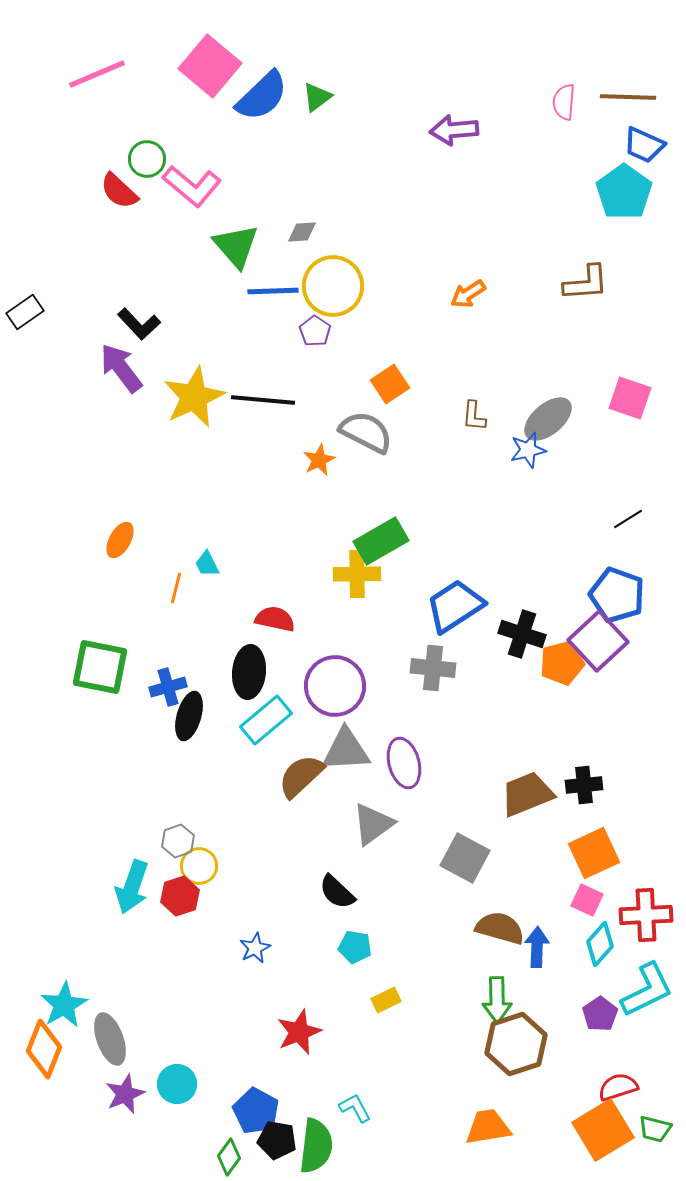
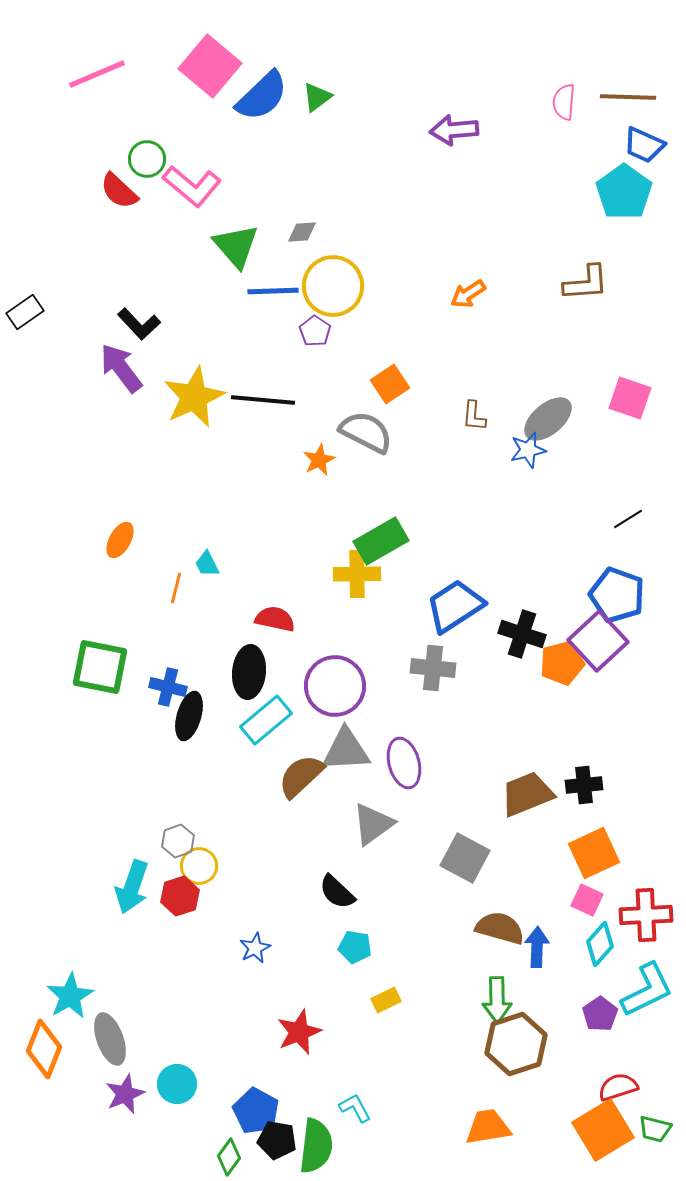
blue cross at (168, 687): rotated 30 degrees clockwise
cyan star at (64, 1005): moved 6 px right, 9 px up
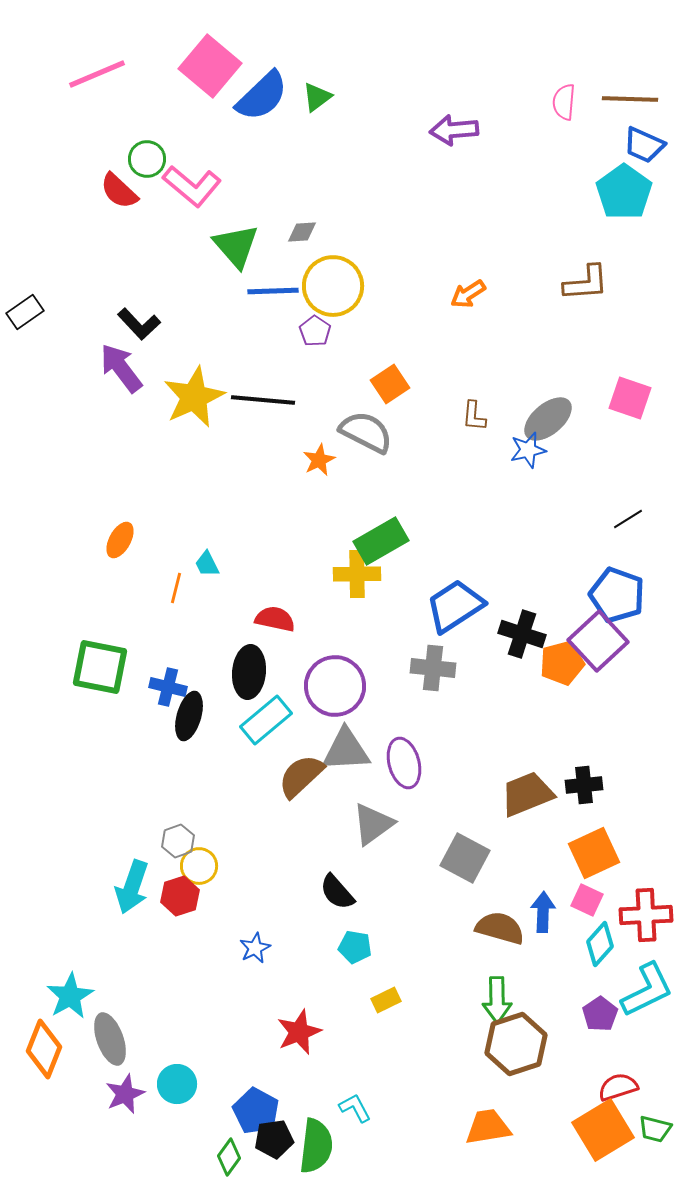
brown line at (628, 97): moved 2 px right, 2 px down
black semicircle at (337, 892): rotated 6 degrees clockwise
blue arrow at (537, 947): moved 6 px right, 35 px up
black pentagon at (277, 1140): moved 3 px left, 1 px up; rotated 18 degrees counterclockwise
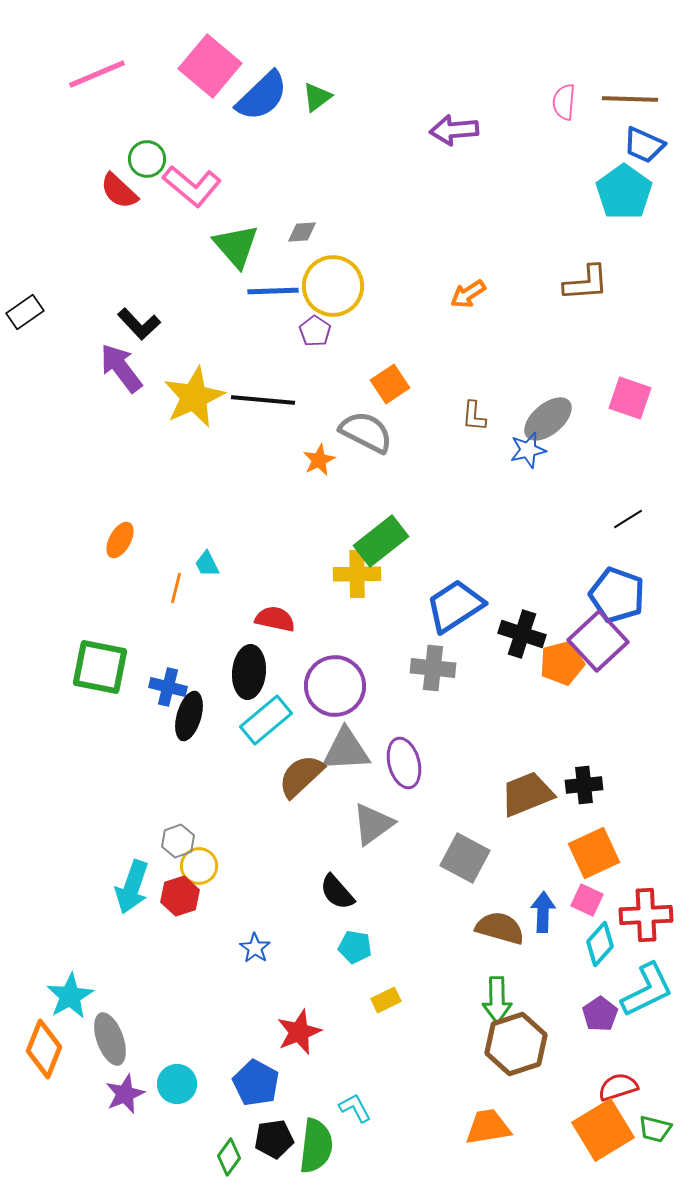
green rectangle at (381, 541): rotated 8 degrees counterclockwise
blue star at (255, 948): rotated 12 degrees counterclockwise
blue pentagon at (256, 1111): moved 28 px up
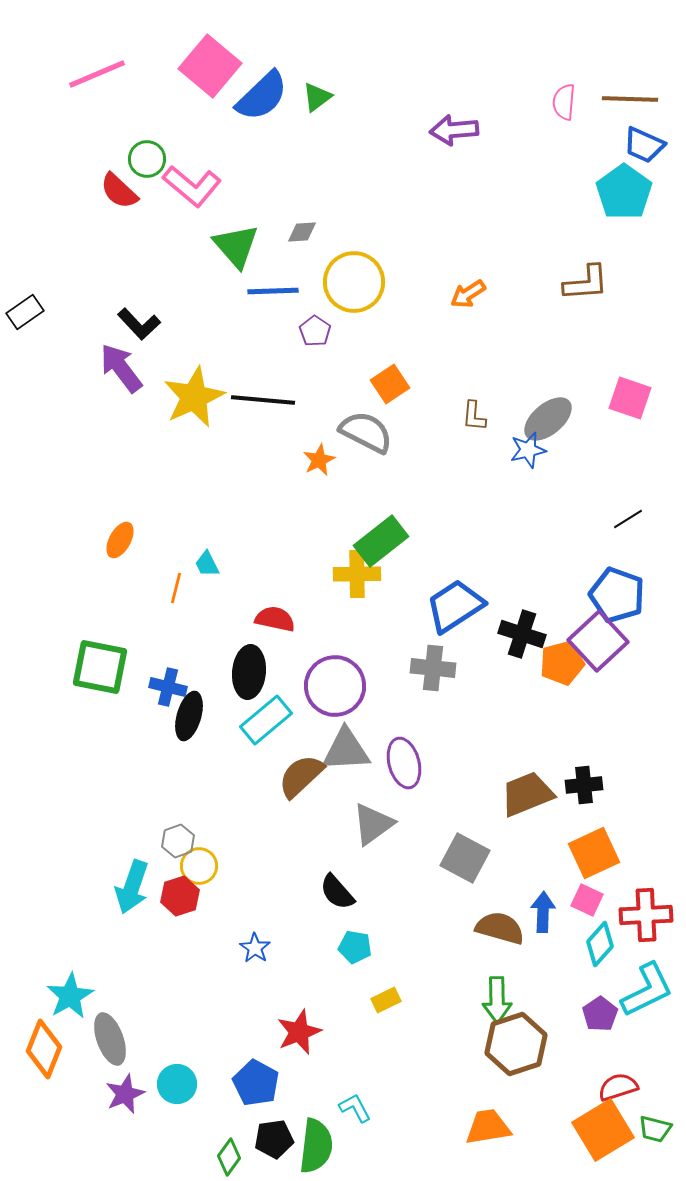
yellow circle at (333, 286): moved 21 px right, 4 px up
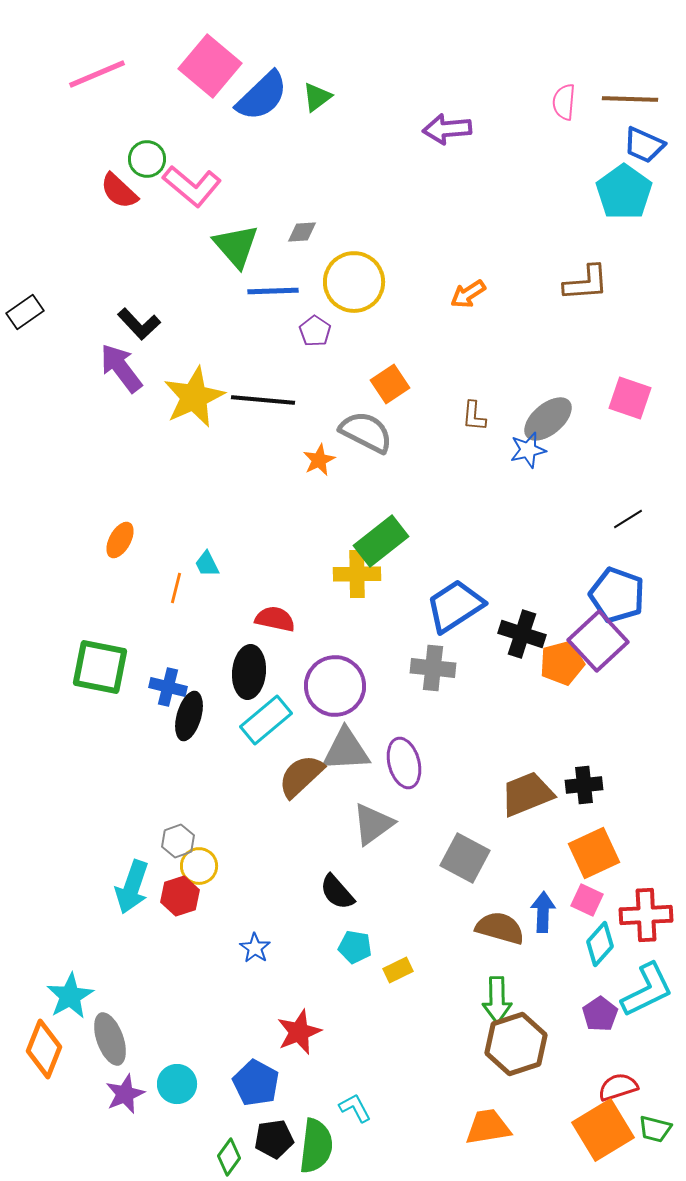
purple arrow at (454, 130): moved 7 px left, 1 px up
yellow rectangle at (386, 1000): moved 12 px right, 30 px up
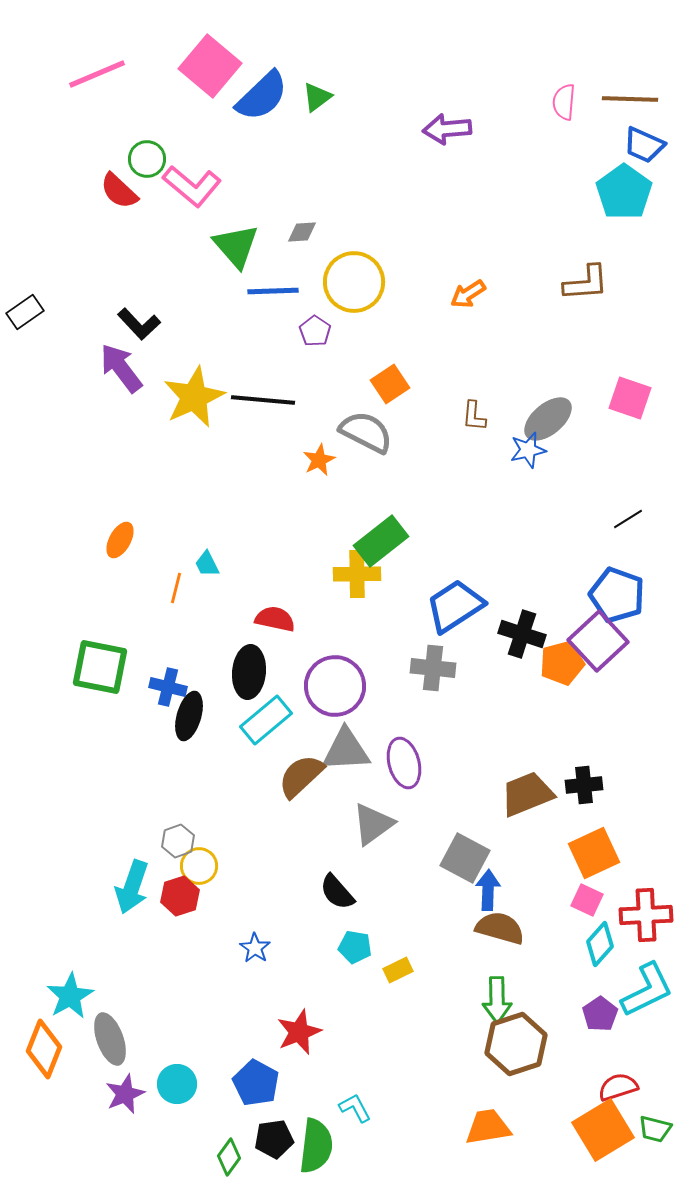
blue arrow at (543, 912): moved 55 px left, 22 px up
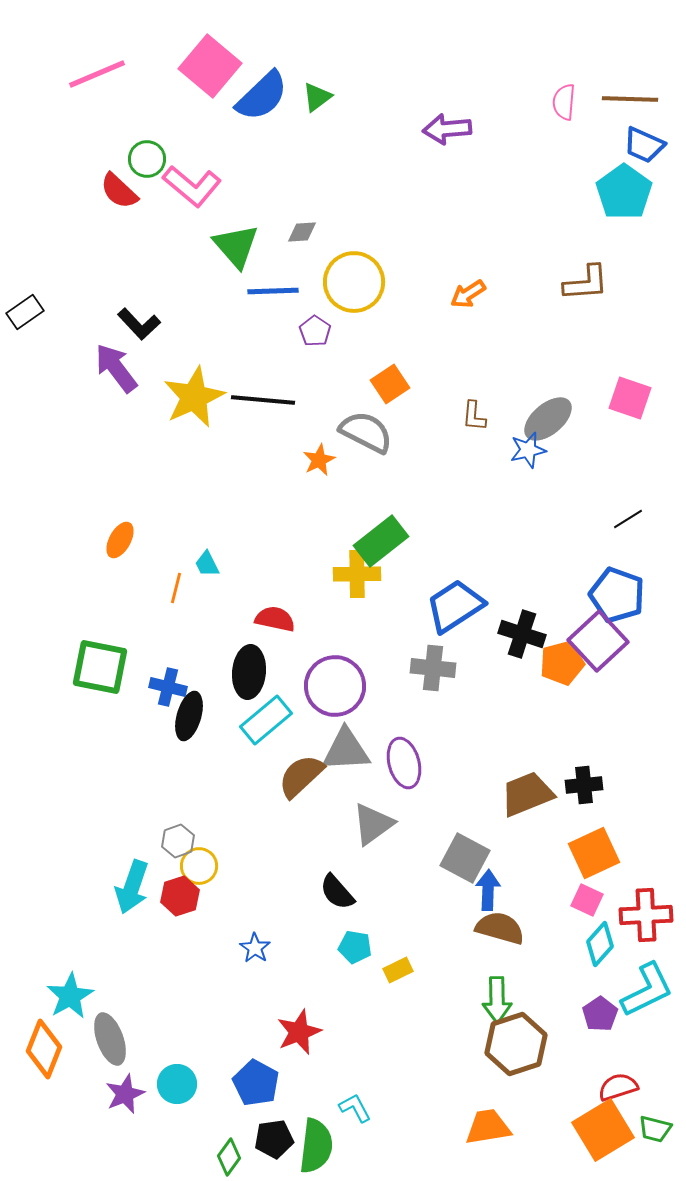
purple arrow at (121, 368): moved 5 px left
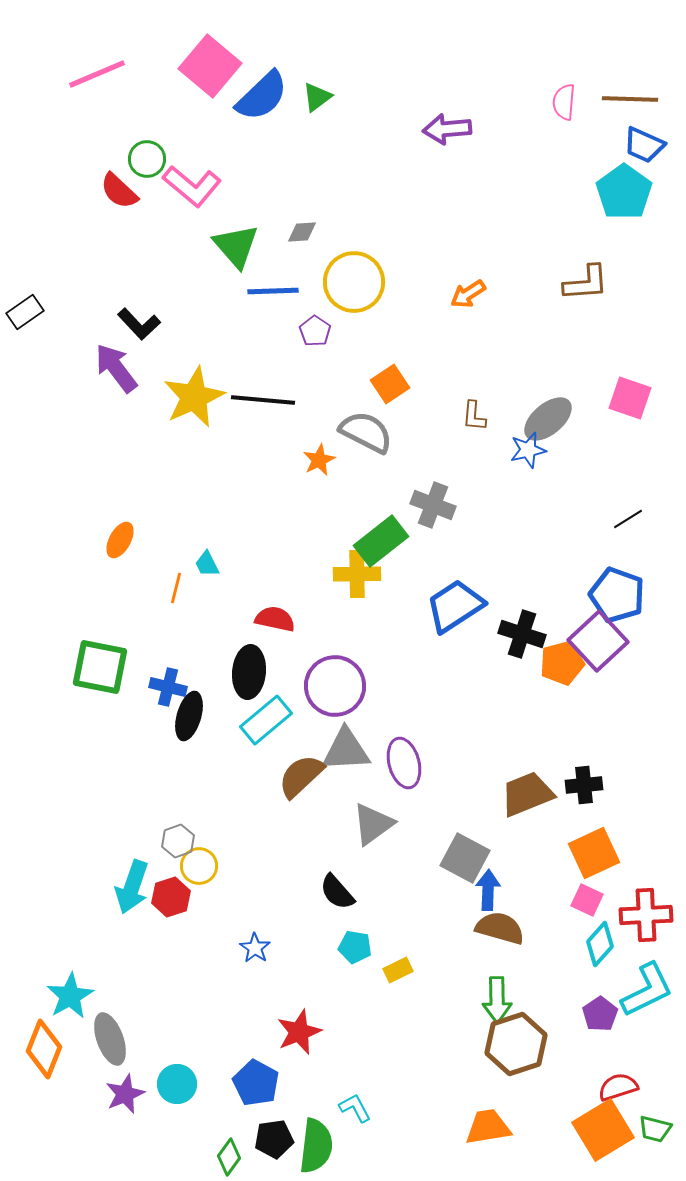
gray cross at (433, 668): moved 163 px up; rotated 15 degrees clockwise
red hexagon at (180, 896): moved 9 px left, 1 px down
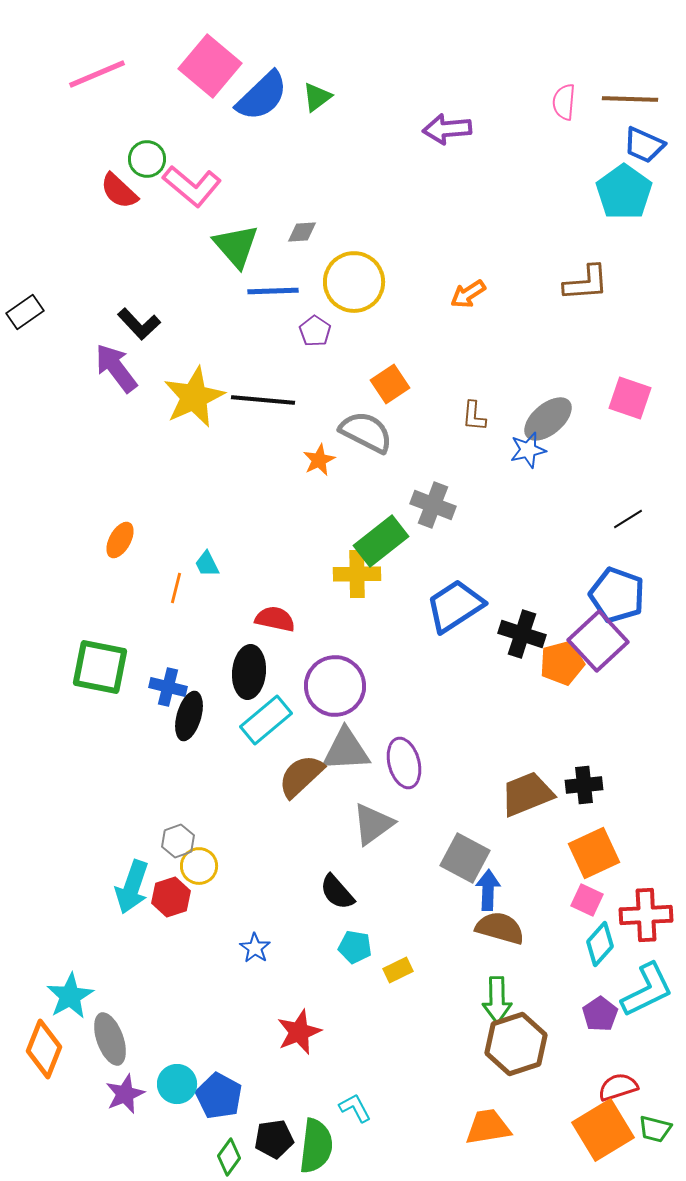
blue pentagon at (256, 1083): moved 37 px left, 13 px down
